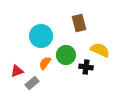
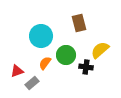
yellow semicircle: rotated 66 degrees counterclockwise
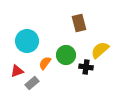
cyan circle: moved 14 px left, 5 px down
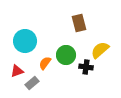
cyan circle: moved 2 px left
